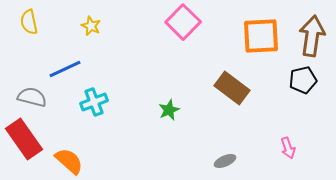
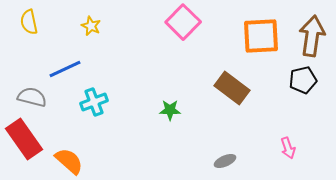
green star: moved 1 px right; rotated 25 degrees clockwise
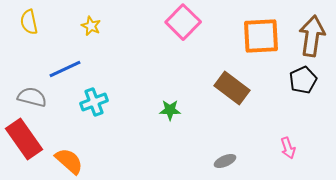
black pentagon: rotated 12 degrees counterclockwise
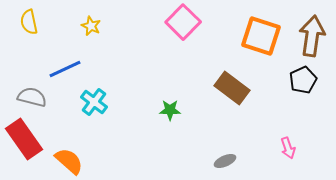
orange square: rotated 21 degrees clockwise
cyan cross: rotated 32 degrees counterclockwise
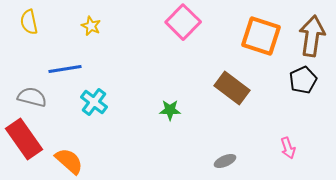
blue line: rotated 16 degrees clockwise
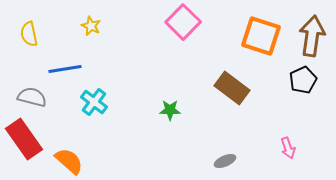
yellow semicircle: moved 12 px down
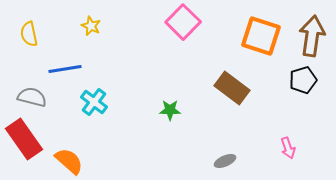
black pentagon: rotated 8 degrees clockwise
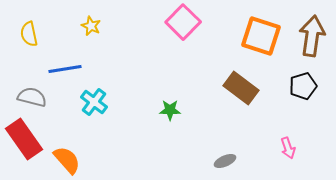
black pentagon: moved 6 px down
brown rectangle: moved 9 px right
orange semicircle: moved 2 px left, 1 px up; rotated 8 degrees clockwise
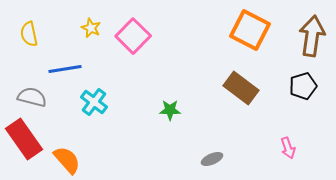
pink square: moved 50 px left, 14 px down
yellow star: moved 2 px down
orange square: moved 11 px left, 6 px up; rotated 9 degrees clockwise
gray ellipse: moved 13 px left, 2 px up
